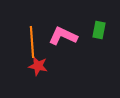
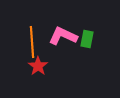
green rectangle: moved 12 px left, 9 px down
red star: rotated 24 degrees clockwise
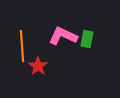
orange line: moved 10 px left, 4 px down
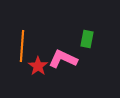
pink L-shape: moved 23 px down
orange line: rotated 8 degrees clockwise
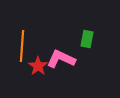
pink L-shape: moved 2 px left
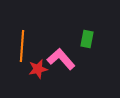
pink L-shape: rotated 24 degrees clockwise
red star: moved 3 px down; rotated 24 degrees clockwise
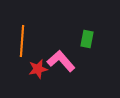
orange line: moved 5 px up
pink L-shape: moved 2 px down
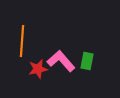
green rectangle: moved 22 px down
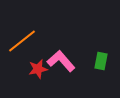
orange line: rotated 48 degrees clockwise
green rectangle: moved 14 px right
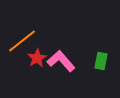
red star: moved 1 px left, 11 px up; rotated 18 degrees counterclockwise
